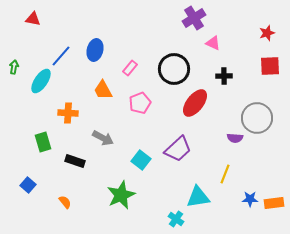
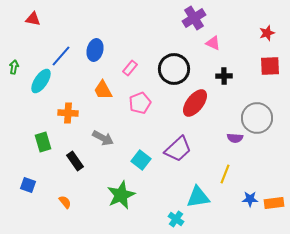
black rectangle: rotated 36 degrees clockwise
blue square: rotated 21 degrees counterclockwise
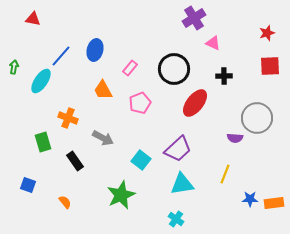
orange cross: moved 5 px down; rotated 18 degrees clockwise
cyan triangle: moved 16 px left, 13 px up
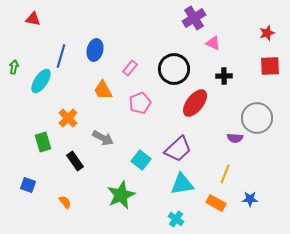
blue line: rotated 25 degrees counterclockwise
orange cross: rotated 24 degrees clockwise
orange rectangle: moved 58 px left; rotated 36 degrees clockwise
